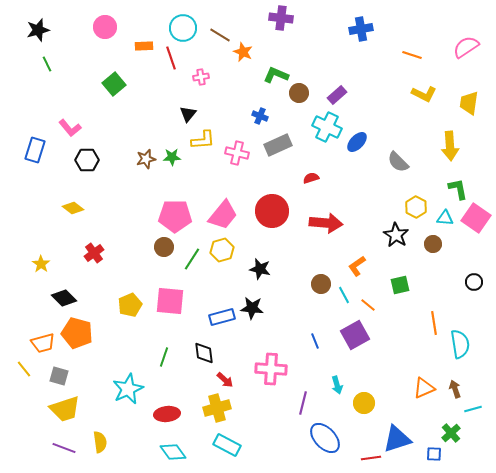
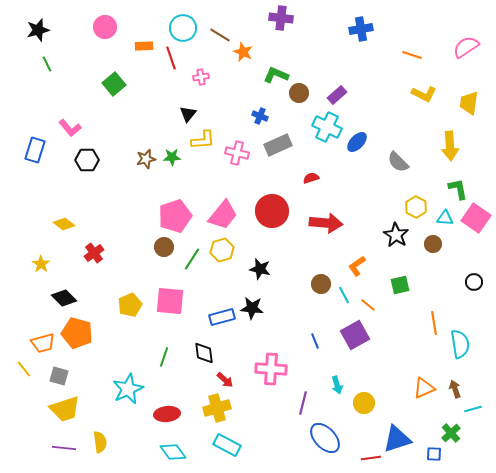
yellow diamond at (73, 208): moved 9 px left, 16 px down
pink pentagon at (175, 216): rotated 20 degrees counterclockwise
purple line at (64, 448): rotated 15 degrees counterclockwise
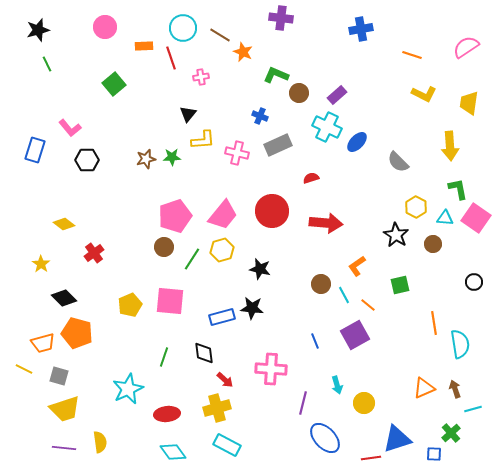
yellow line at (24, 369): rotated 24 degrees counterclockwise
